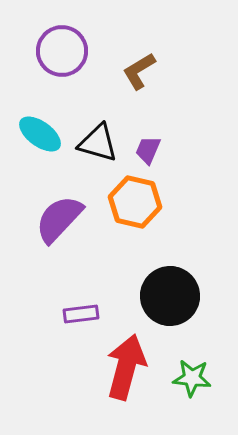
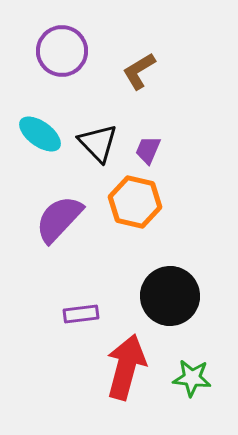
black triangle: rotated 30 degrees clockwise
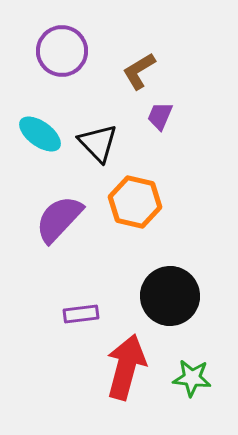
purple trapezoid: moved 12 px right, 34 px up
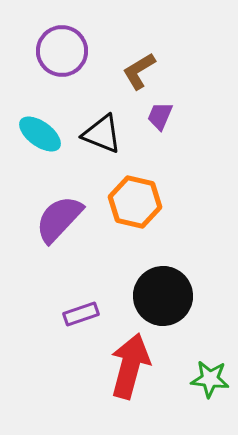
black triangle: moved 4 px right, 9 px up; rotated 24 degrees counterclockwise
black circle: moved 7 px left
purple rectangle: rotated 12 degrees counterclockwise
red arrow: moved 4 px right, 1 px up
green star: moved 18 px right, 1 px down
